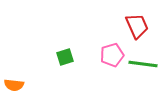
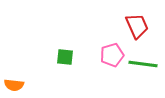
green square: rotated 24 degrees clockwise
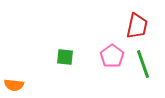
red trapezoid: rotated 36 degrees clockwise
pink pentagon: moved 1 px down; rotated 20 degrees counterclockwise
green line: rotated 64 degrees clockwise
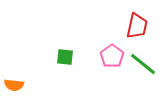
green line: rotated 32 degrees counterclockwise
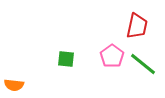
green square: moved 1 px right, 2 px down
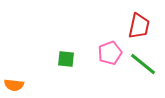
red trapezoid: moved 2 px right
pink pentagon: moved 2 px left, 3 px up; rotated 15 degrees clockwise
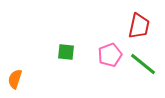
pink pentagon: moved 2 px down
green square: moved 7 px up
orange semicircle: moved 1 px right, 6 px up; rotated 102 degrees clockwise
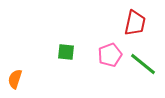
red trapezoid: moved 4 px left, 3 px up
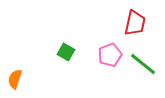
green square: rotated 24 degrees clockwise
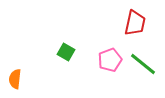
pink pentagon: moved 5 px down
orange semicircle: rotated 12 degrees counterclockwise
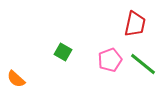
red trapezoid: moved 1 px down
green square: moved 3 px left
orange semicircle: moved 1 px right; rotated 54 degrees counterclockwise
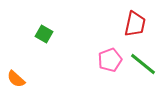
green square: moved 19 px left, 18 px up
